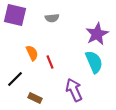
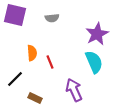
orange semicircle: rotated 21 degrees clockwise
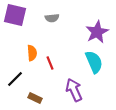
purple star: moved 2 px up
red line: moved 1 px down
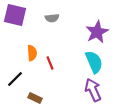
purple arrow: moved 19 px right
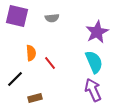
purple square: moved 2 px right, 1 px down
orange semicircle: moved 1 px left
red line: rotated 16 degrees counterclockwise
brown rectangle: rotated 40 degrees counterclockwise
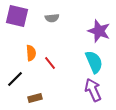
purple star: moved 2 px right, 1 px up; rotated 25 degrees counterclockwise
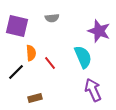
purple square: moved 10 px down
cyan semicircle: moved 11 px left, 5 px up
black line: moved 1 px right, 7 px up
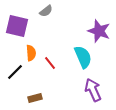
gray semicircle: moved 6 px left, 7 px up; rotated 32 degrees counterclockwise
black line: moved 1 px left
